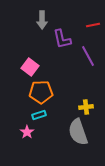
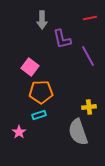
red line: moved 3 px left, 7 px up
yellow cross: moved 3 px right
pink star: moved 8 px left
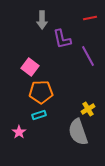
yellow cross: moved 1 px left, 2 px down; rotated 24 degrees counterclockwise
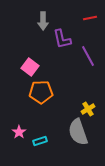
gray arrow: moved 1 px right, 1 px down
cyan rectangle: moved 1 px right, 26 px down
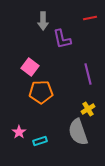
purple line: moved 18 px down; rotated 15 degrees clockwise
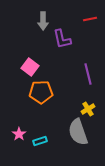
red line: moved 1 px down
pink star: moved 2 px down
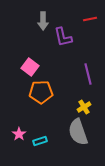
purple L-shape: moved 1 px right, 2 px up
yellow cross: moved 4 px left, 2 px up
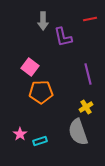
yellow cross: moved 2 px right
pink star: moved 1 px right
